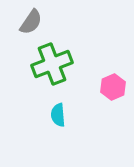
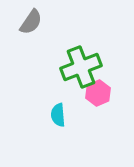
green cross: moved 29 px right, 3 px down
pink hexagon: moved 15 px left, 6 px down
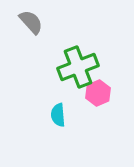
gray semicircle: rotated 76 degrees counterclockwise
green cross: moved 3 px left
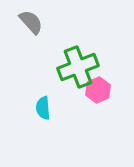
pink hexagon: moved 3 px up
cyan semicircle: moved 15 px left, 7 px up
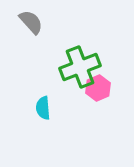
green cross: moved 2 px right
pink hexagon: moved 2 px up
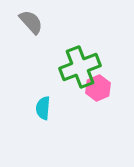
cyan semicircle: rotated 10 degrees clockwise
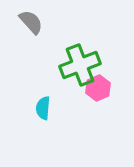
green cross: moved 2 px up
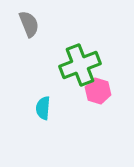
gray semicircle: moved 2 px left, 2 px down; rotated 20 degrees clockwise
pink hexagon: moved 3 px down; rotated 20 degrees counterclockwise
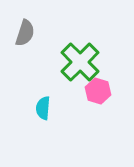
gray semicircle: moved 4 px left, 9 px down; rotated 40 degrees clockwise
green cross: moved 3 px up; rotated 24 degrees counterclockwise
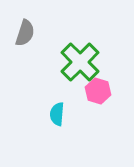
cyan semicircle: moved 14 px right, 6 px down
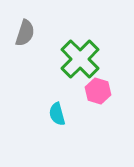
green cross: moved 3 px up
cyan semicircle: rotated 20 degrees counterclockwise
